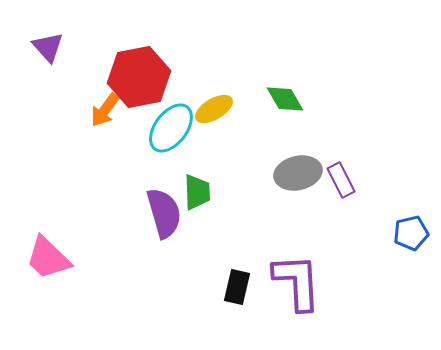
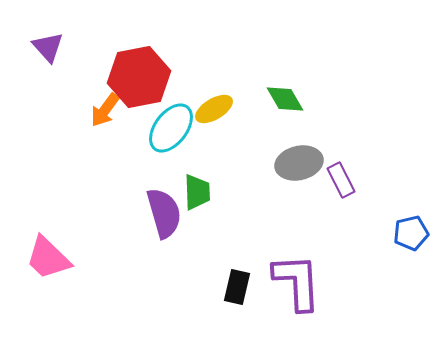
gray ellipse: moved 1 px right, 10 px up
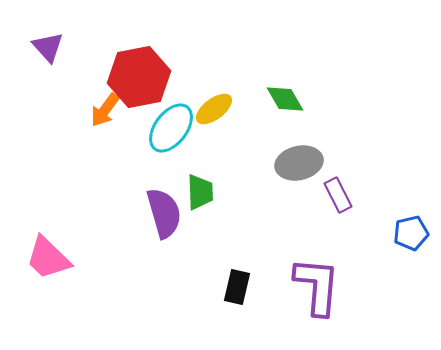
yellow ellipse: rotated 6 degrees counterclockwise
purple rectangle: moved 3 px left, 15 px down
green trapezoid: moved 3 px right
purple L-shape: moved 20 px right, 4 px down; rotated 8 degrees clockwise
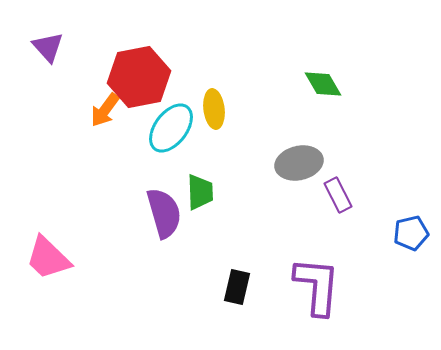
green diamond: moved 38 px right, 15 px up
yellow ellipse: rotated 60 degrees counterclockwise
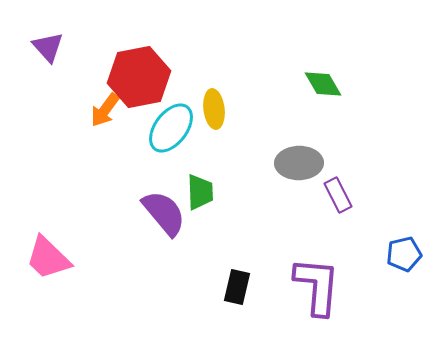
gray ellipse: rotated 12 degrees clockwise
purple semicircle: rotated 24 degrees counterclockwise
blue pentagon: moved 7 px left, 21 px down
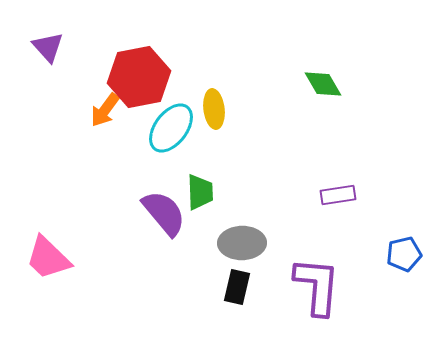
gray ellipse: moved 57 px left, 80 px down
purple rectangle: rotated 72 degrees counterclockwise
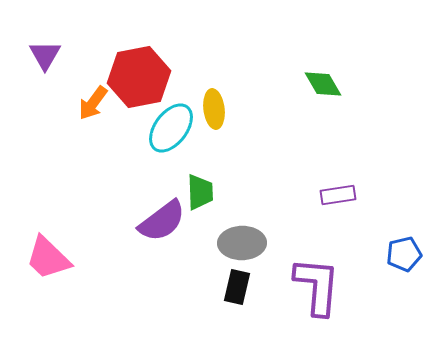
purple triangle: moved 3 px left, 8 px down; rotated 12 degrees clockwise
orange arrow: moved 12 px left, 7 px up
purple semicircle: moved 2 px left, 8 px down; rotated 93 degrees clockwise
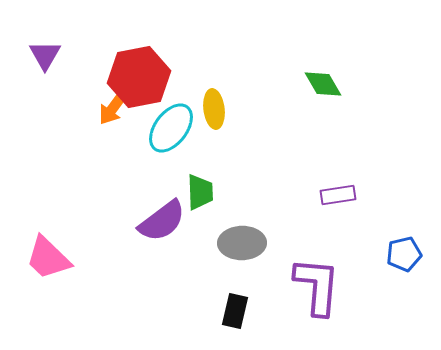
orange arrow: moved 20 px right, 5 px down
black rectangle: moved 2 px left, 24 px down
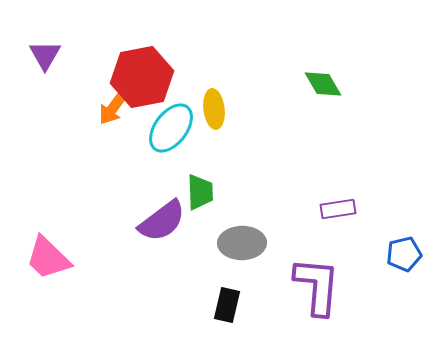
red hexagon: moved 3 px right
purple rectangle: moved 14 px down
black rectangle: moved 8 px left, 6 px up
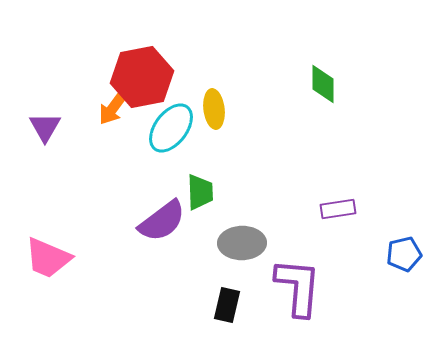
purple triangle: moved 72 px down
green diamond: rotated 30 degrees clockwise
pink trapezoid: rotated 21 degrees counterclockwise
purple L-shape: moved 19 px left, 1 px down
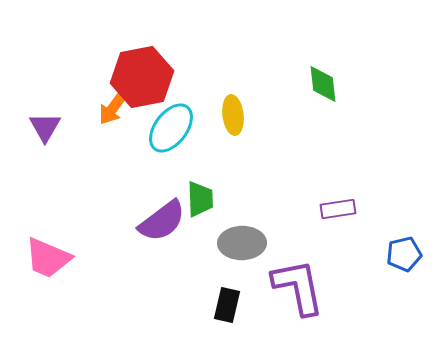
green diamond: rotated 6 degrees counterclockwise
yellow ellipse: moved 19 px right, 6 px down
green trapezoid: moved 7 px down
purple L-shape: rotated 16 degrees counterclockwise
